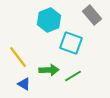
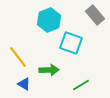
gray rectangle: moved 3 px right
green line: moved 8 px right, 9 px down
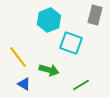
gray rectangle: rotated 54 degrees clockwise
green arrow: rotated 18 degrees clockwise
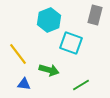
yellow line: moved 3 px up
blue triangle: rotated 24 degrees counterclockwise
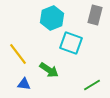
cyan hexagon: moved 3 px right, 2 px up
green arrow: rotated 18 degrees clockwise
green line: moved 11 px right
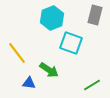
yellow line: moved 1 px left, 1 px up
blue triangle: moved 5 px right, 1 px up
